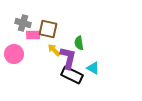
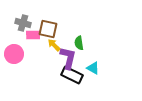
yellow arrow: moved 5 px up
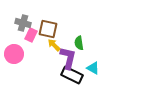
pink rectangle: moved 2 px left; rotated 64 degrees counterclockwise
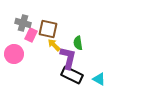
green semicircle: moved 1 px left
cyan triangle: moved 6 px right, 11 px down
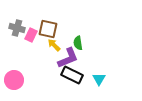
gray cross: moved 6 px left, 5 px down
pink circle: moved 26 px down
purple L-shape: rotated 55 degrees clockwise
cyan triangle: rotated 32 degrees clockwise
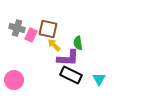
purple L-shape: rotated 25 degrees clockwise
black rectangle: moved 1 px left
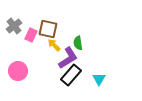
gray cross: moved 3 px left, 2 px up; rotated 35 degrees clockwise
purple L-shape: rotated 35 degrees counterclockwise
black rectangle: rotated 75 degrees counterclockwise
pink circle: moved 4 px right, 9 px up
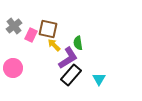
pink circle: moved 5 px left, 3 px up
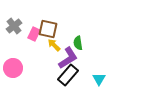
pink rectangle: moved 3 px right, 1 px up
black rectangle: moved 3 px left
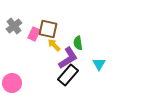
pink circle: moved 1 px left, 15 px down
cyan triangle: moved 15 px up
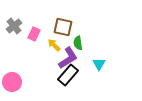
brown square: moved 15 px right, 2 px up
pink circle: moved 1 px up
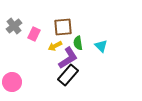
brown square: rotated 18 degrees counterclockwise
yellow arrow: moved 1 px right, 1 px down; rotated 72 degrees counterclockwise
cyan triangle: moved 2 px right, 18 px up; rotated 16 degrees counterclockwise
